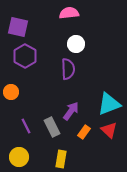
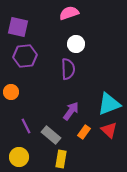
pink semicircle: rotated 12 degrees counterclockwise
purple hexagon: rotated 25 degrees clockwise
gray rectangle: moved 1 px left, 8 px down; rotated 24 degrees counterclockwise
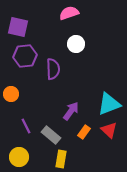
purple semicircle: moved 15 px left
orange circle: moved 2 px down
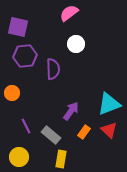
pink semicircle: rotated 18 degrees counterclockwise
orange circle: moved 1 px right, 1 px up
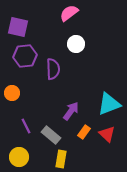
red triangle: moved 2 px left, 4 px down
